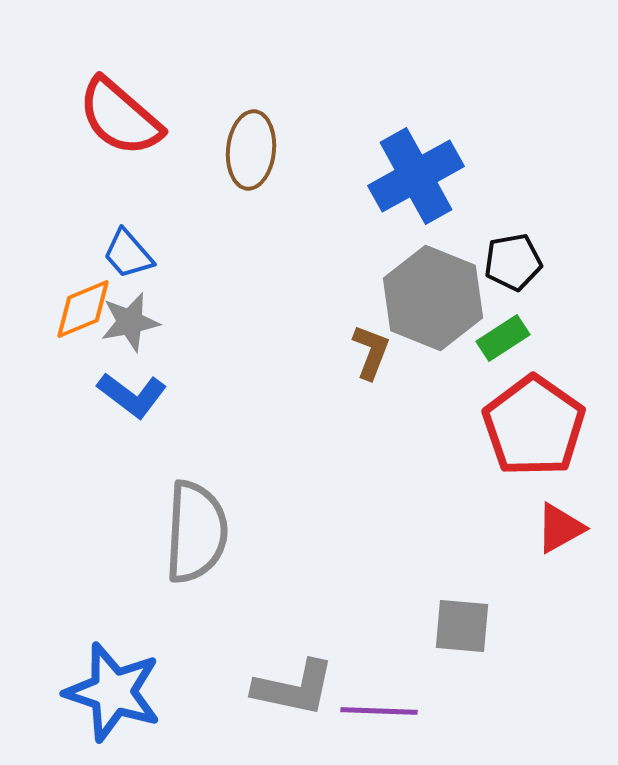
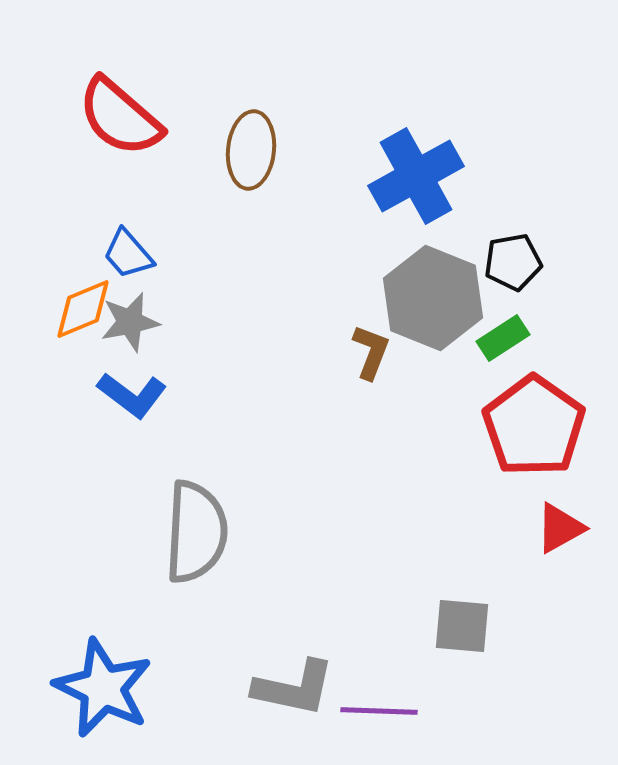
blue star: moved 10 px left, 4 px up; rotated 8 degrees clockwise
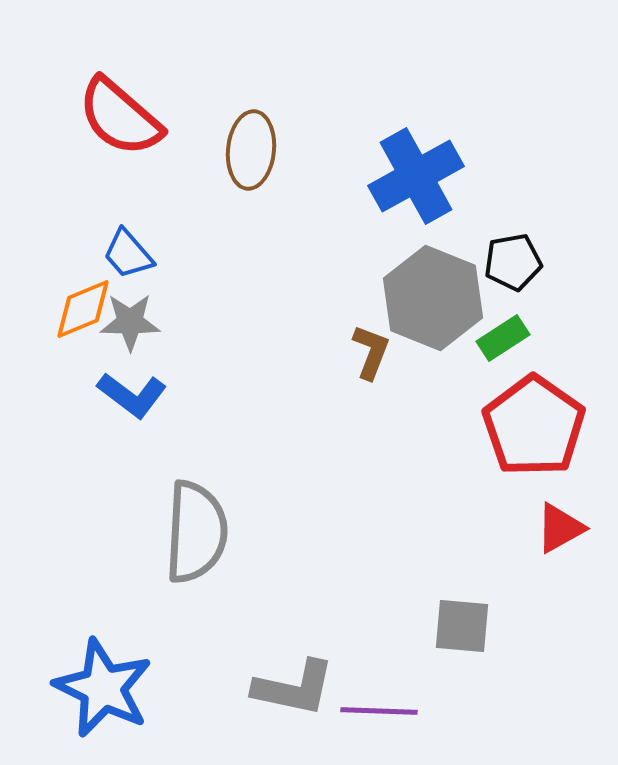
gray star: rotated 12 degrees clockwise
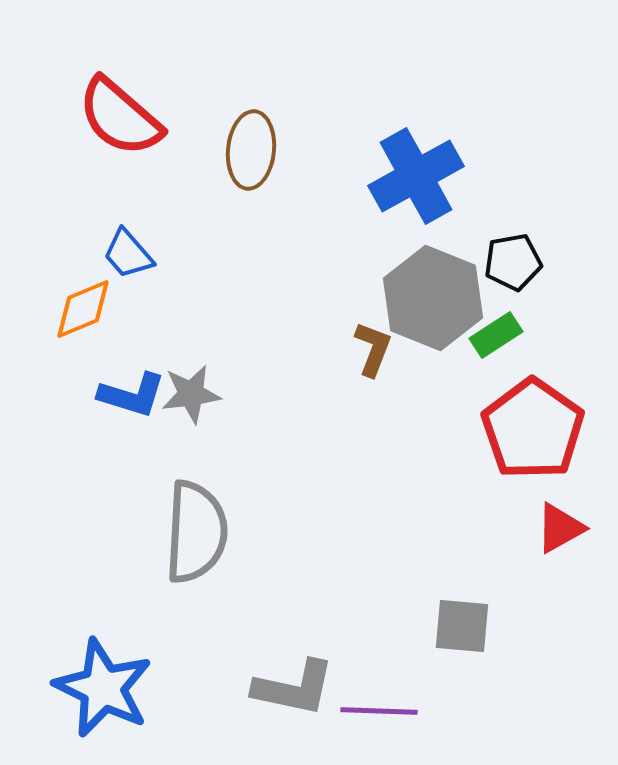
gray star: moved 61 px right, 72 px down; rotated 8 degrees counterclockwise
green rectangle: moved 7 px left, 3 px up
brown L-shape: moved 2 px right, 3 px up
blue L-shape: rotated 20 degrees counterclockwise
red pentagon: moved 1 px left, 3 px down
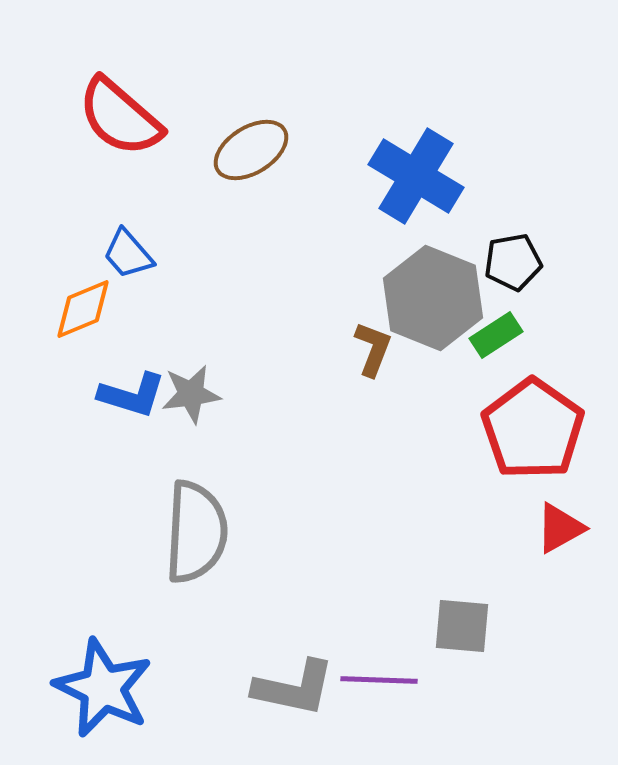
brown ellipse: rotated 52 degrees clockwise
blue cross: rotated 30 degrees counterclockwise
purple line: moved 31 px up
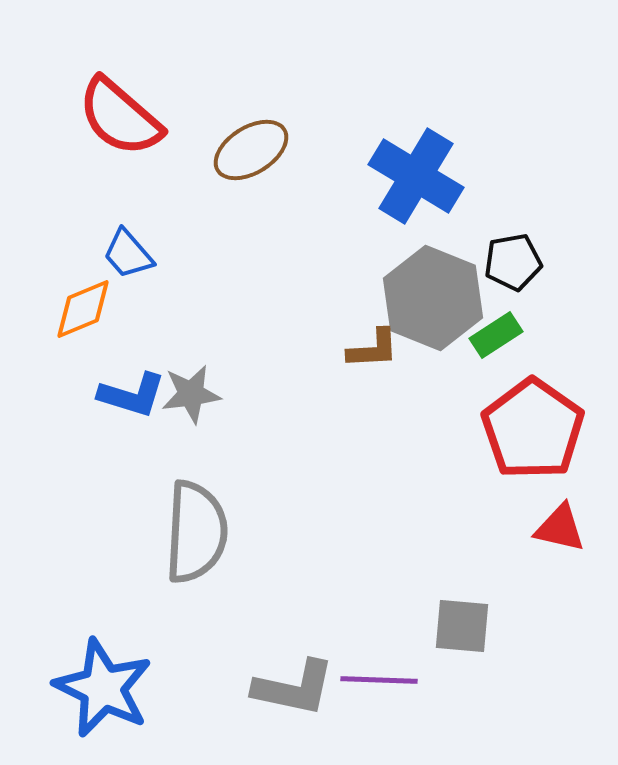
brown L-shape: rotated 66 degrees clockwise
red triangle: rotated 42 degrees clockwise
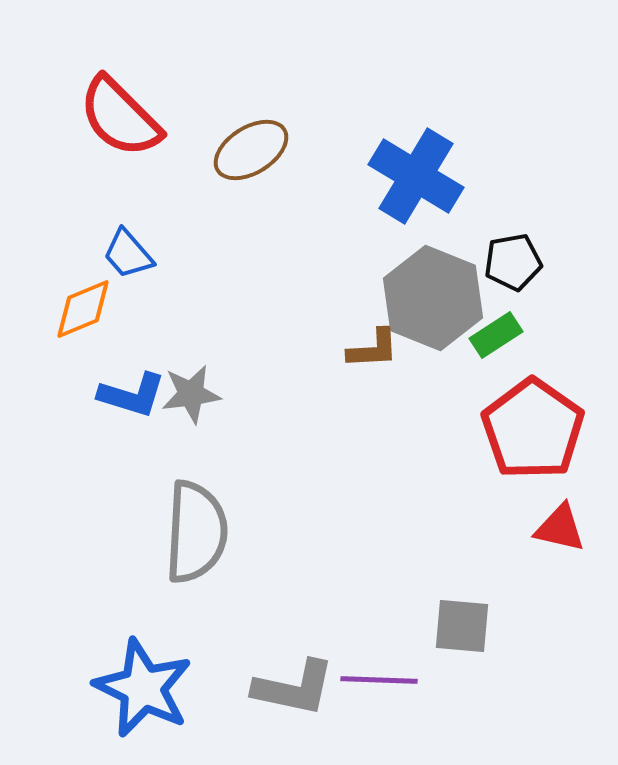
red semicircle: rotated 4 degrees clockwise
blue star: moved 40 px right
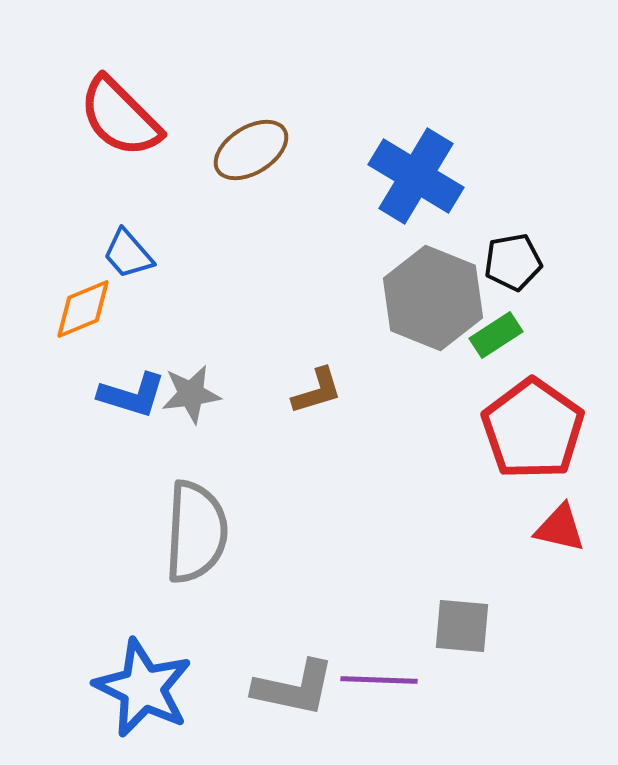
brown L-shape: moved 56 px left, 42 px down; rotated 14 degrees counterclockwise
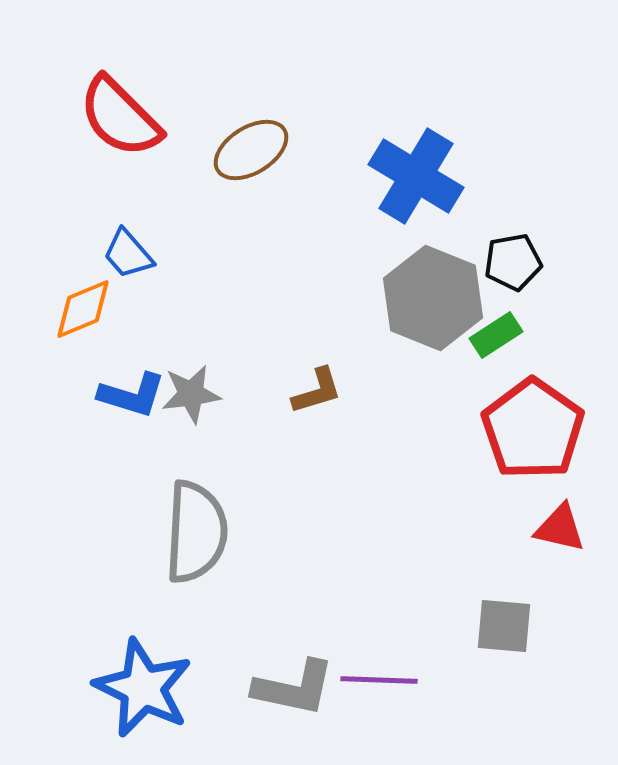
gray square: moved 42 px right
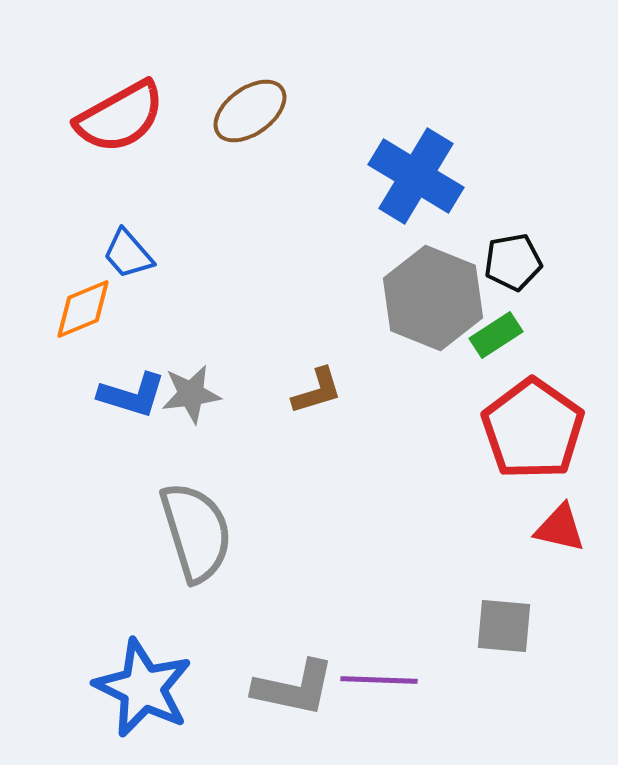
red semicircle: rotated 74 degrees counterclockwise
brown ellipse: moved 1 px left, 39 px up; rotated 4 degrees counterclockwise
gray semicircle: rotated 20 degrees counterclockwise
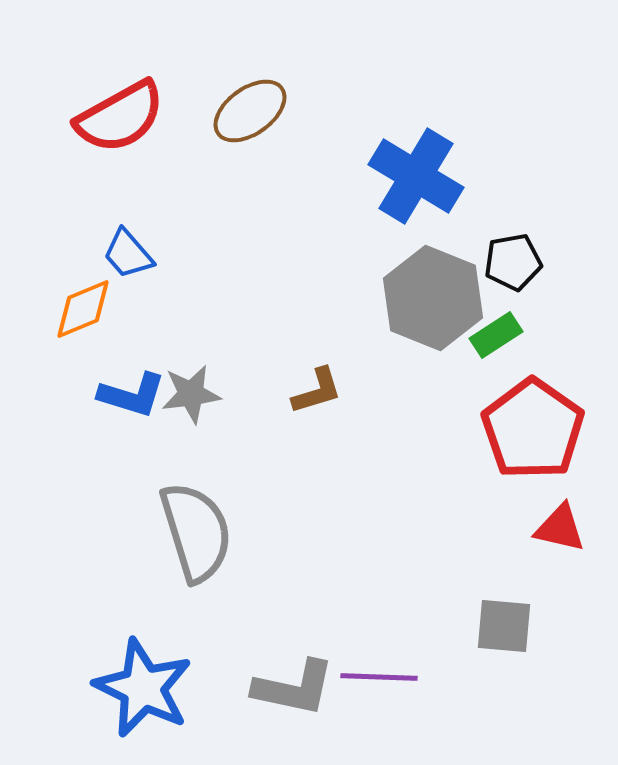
purple line: moved 3 px up
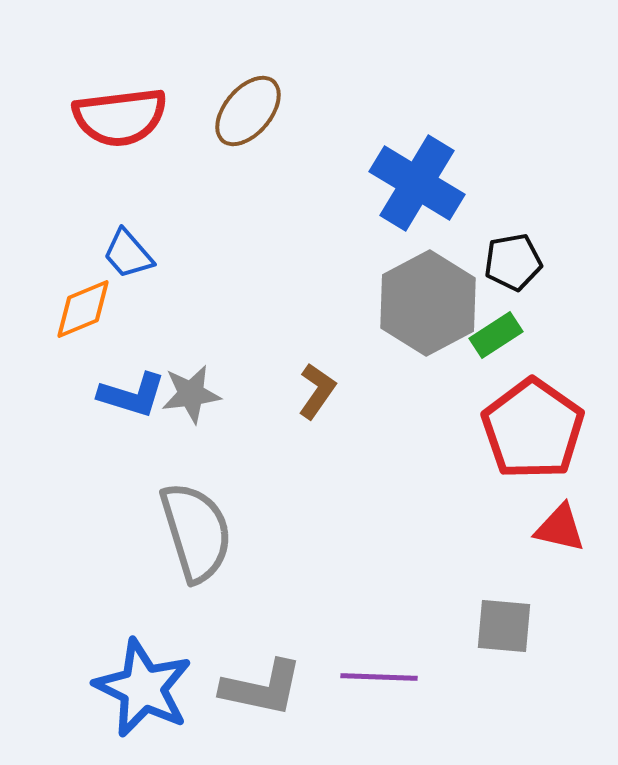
brown ellipse: moved 2 px left; rotated 14 degrees counterclockwise
red semicircle: rotated 22 degrees clockwise
blue cross: moved 1 px right, 7 px down
gray hexagon: moved 5 px left, 5 px down; rotated 10 degrees clockwise
brown L-shape: rotated 38 degrees counterclockwise
gray L-shape: moved 32 px left
